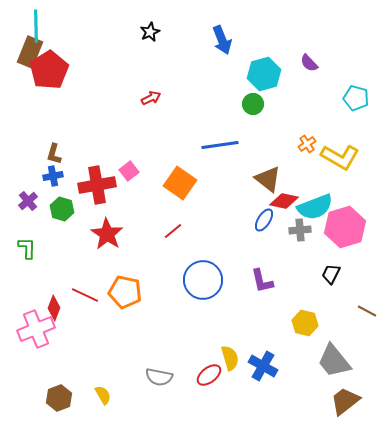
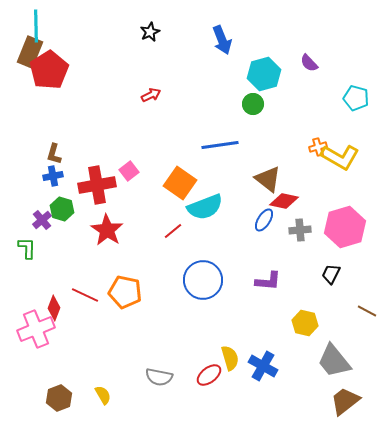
red arrow at (151, 98): moved 3 px up
orange cross at (307, 144): moved 11 px right, 3 px down; rotated 18 degrees clockwise
purple cross at (28, 201): moved 14 px right, 19 px down
cyan semicircle at (315, 207): moved 110 px left
red star at (107, 234): moved 4 px up
purple L-shape at (262, 281): moved 6 px right; rotated 72 degrees counterclockwise
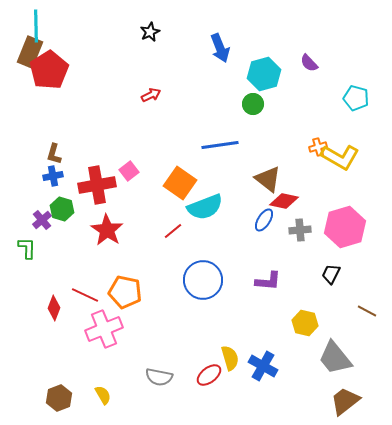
blue arrow at (222, 40): moved 2 px left, 8 px down
pink cross at (36, 329): moved 68 px right
gray trapezoid at (334, 361): moved 1 px right, 3 px up
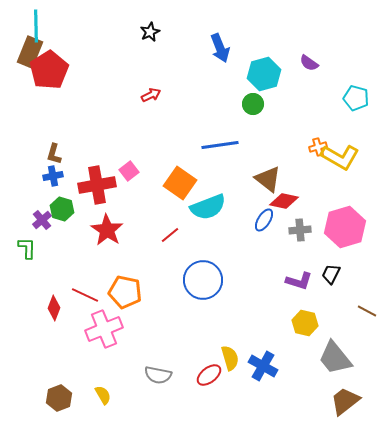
purple semicircle at (309, 63): rotated 12 degrees counterclockwise
cyan semicircle at (205, 207): moved 3 px right
red line at (173, 231): moved 3 px left, 4 px down
purple L-shape at (268, 281): moved 31 px right; rotated 12 degrees clockwise
gray semicircle at (159, 377): moved 1 px left, 2 px up
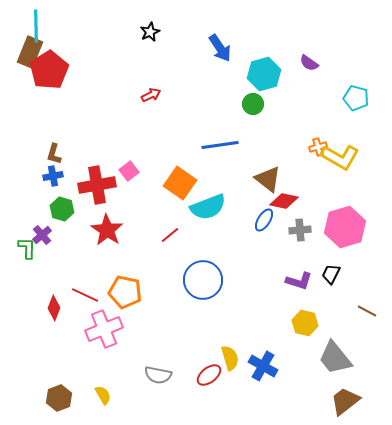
blue arrow at (220, 48): rotated 12 degrees counterclockwise
purple cross at (42, 220): moved 15 px down
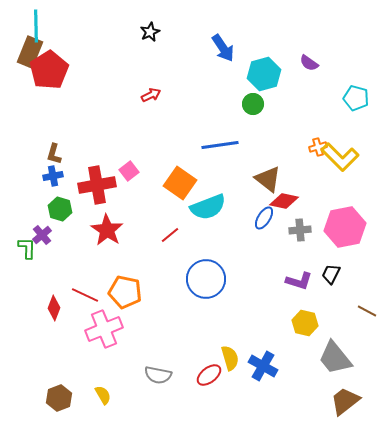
blue arrow at (220, 48): moved 3 px right
yellow L-shape at (340, 157): rotated 15 degrees clockwise
green hexagon at (62, 209): moved 2 px left
blue ellipse at (264, 220): moved 2 px up
pink hexagon at (345, 227): rotated 6 degrees clockwise
blue circle at (203, 280): moved 3 px right, 1 px up
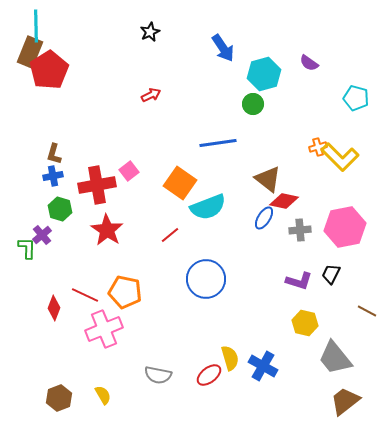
blue line at (220, 145): moved 2 px left, 2 px up
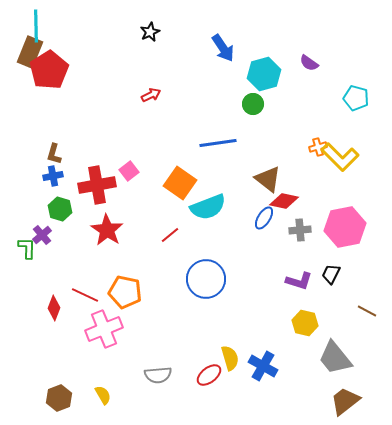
gray semicircle at (158, 375): rotated 16 degrees counterclockwise
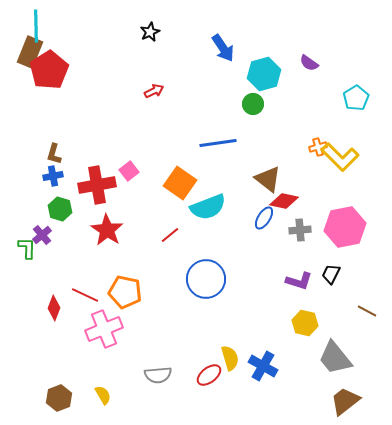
red arrow at (151, 95): moved 3 px right, 4 px up
cyan pentagon at (356, 98): rotated 25 degrees clockwise
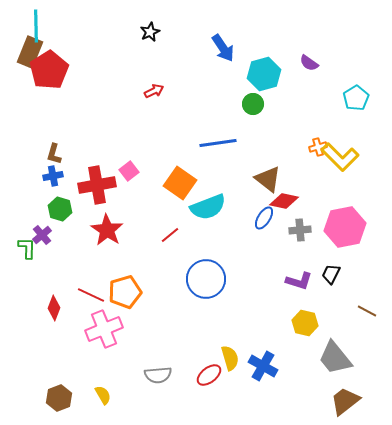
orange pentagon at (125, 292): rotated 28 degrees counterclockwise
red line at (85, 295): moved 6 px right
